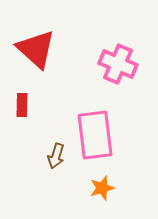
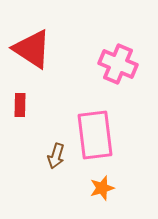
red triangle: moved 4 px left; rotated 9 degrees counterclockwise
red rectangle: moved 2 px left
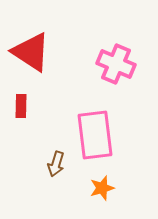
red triangle: moved 1 px left, 3 px down
pink cross: moved 2 px left
red rectangle: moved 1 px right, 1 px down
brown arrow: moved 8 px down
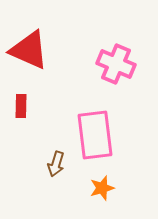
red triangle: moved 2 px left, 2 px up; rotated 9 degrees counterclockwise
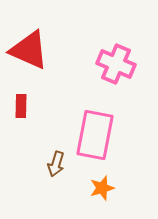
pink rectangle: rotated 18 degrees clockwise
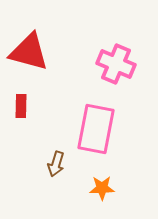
red triangle: moved 2 px down; rotated 9 degrees counterclockwise
pink rectangle: moved 1 px right, 6 px up
orange star: rotated 15 degrees clockwise
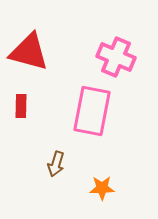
pink cross: moved 7 px up
pink rectangle: moved 4 px left, 18 px up
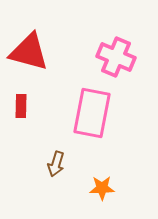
pink rectangle: moved 2 px down
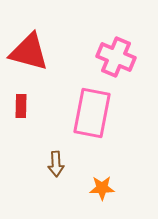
brown arrow: rotated 20 degrees counterclockwise
